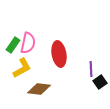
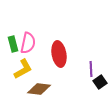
green rectangle: moved 1 px up; rotated 49 degrees counterclockwise
yellow L-shape: moved 1 px right, 1 px down
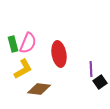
pink semicircle: rotated 10 degrees clockwise
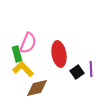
green rectangle: moved 4 px right, 10 px down
yellow L-shape: rotated 105 degrees counterclockwise
black square: moved 23 px left, 10 px up
brown diamond: moved 2 px left, 1 px up; rotated 20 degrees counterclockwise
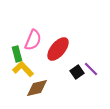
pink semicircle: moved 5 px right, 3 px up
red ellipse: moved 1 px left, 5 px up; rotated 50 degrees clockwise
purple line: rotated 42 degrees counterclockwise
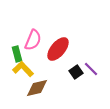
black square: moved 1 px left
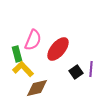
purple line: rotated 49 degrees clockwise
